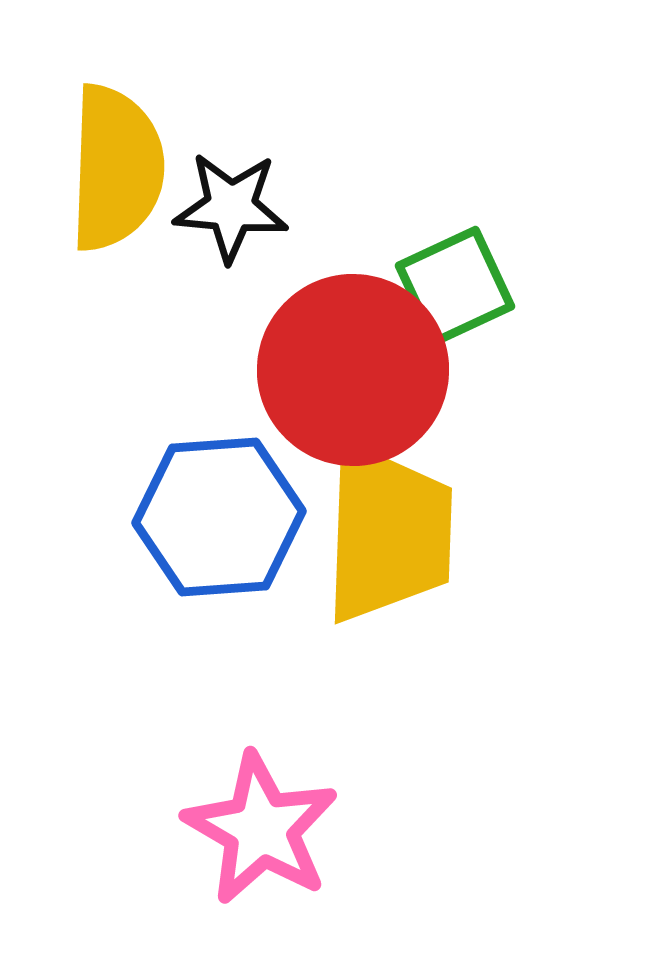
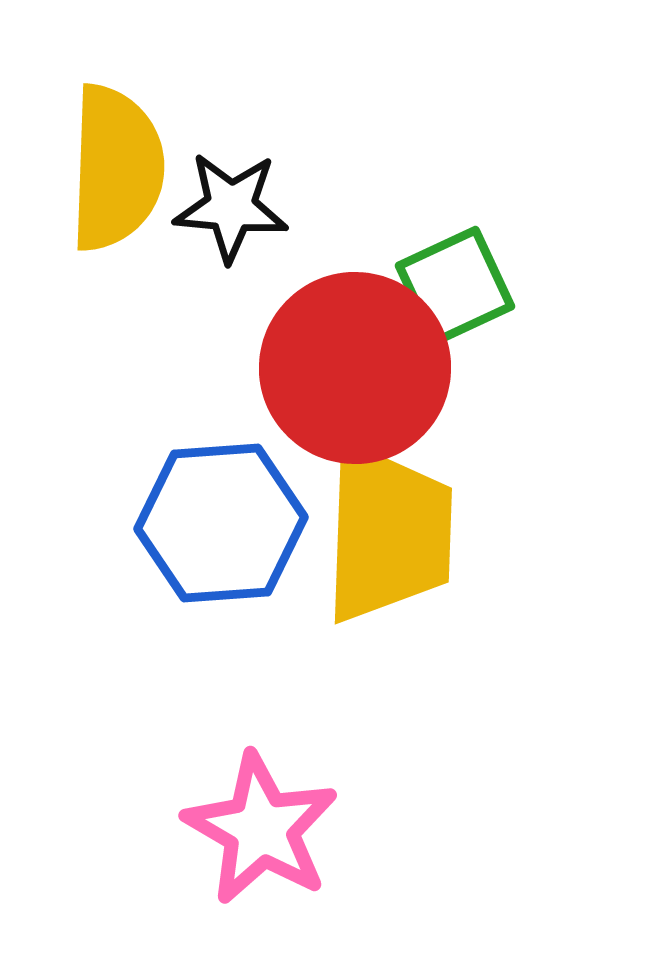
red circle: moved 2 px right, 2 px up
blue hexagon: moved 2 px right, 6 px down
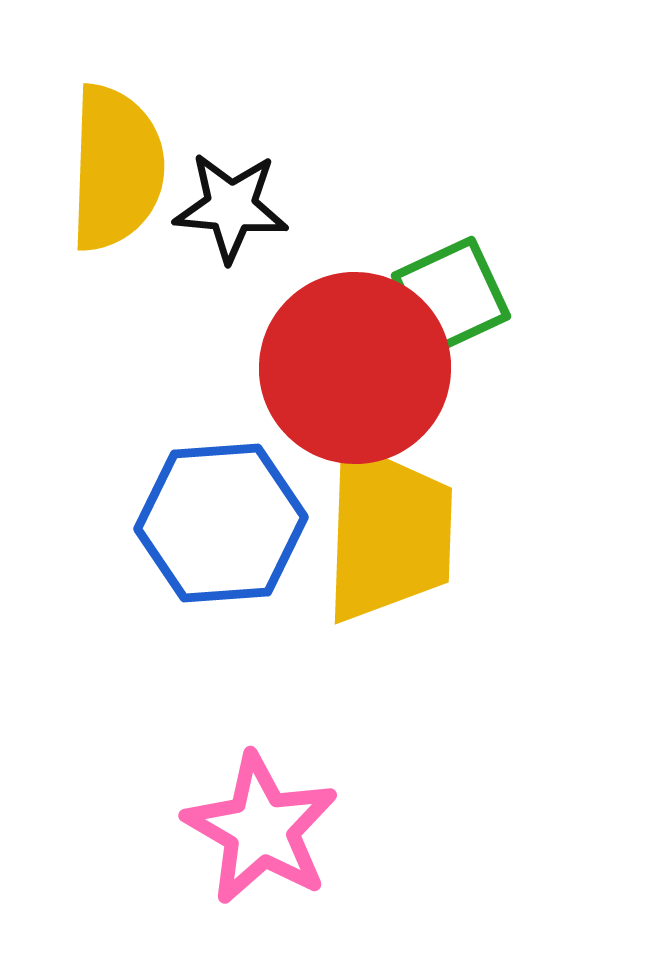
green square: moved 4 px left, 10 px down
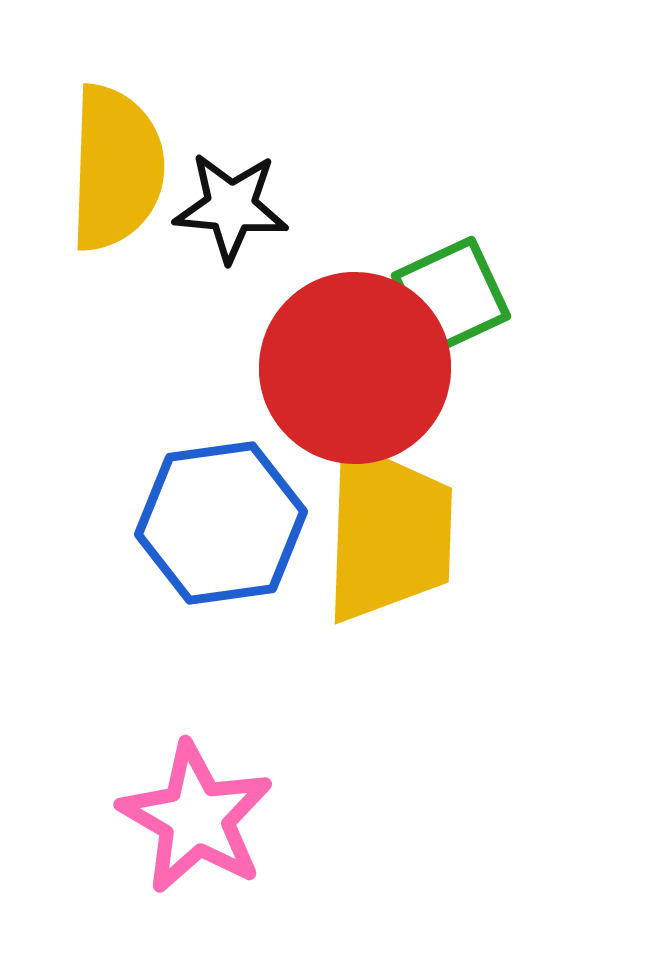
blue hexagon: rotated 4 degrees counterclockwise
pink star: moved 65 px left, 11 px up
